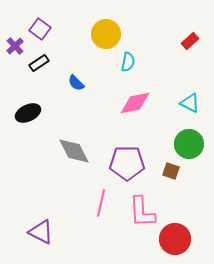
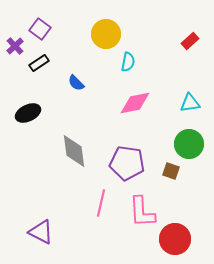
cyan triangle: rotated 35 degrees counterclockwise
gray diamond: rotated 20 degrees clockwise
purple pentagon: rotated 8 degrees clockwise
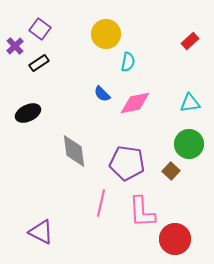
blue semicircle: moved 26 px right, 11 px down
brown square: rotated 24 degrees clockwise
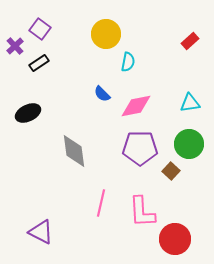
pink diamond: moved 1 px right, 3 px down
purple pentagon: moved 13 px right, 15 px up; rotated 8 degrees counterclockwise
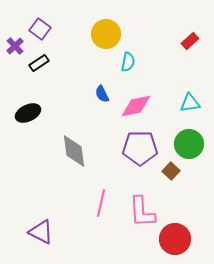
blue semicircle: rotated 18 degrees clockwise
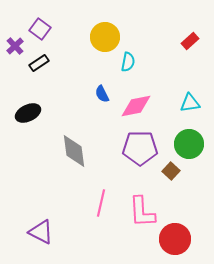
yellow circle: moved 1 px left, 3 px down
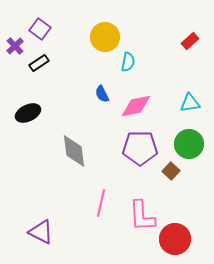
pink L-shape: moved 4 px down
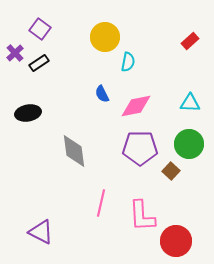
purple cross: moved 7 px down
cyan triangle: rotated 10 degrees clockwise
black ellipse: rotated 15 degrees clockwise
red circle: moved 1 px right, 2 px down
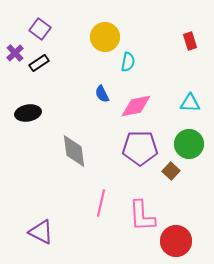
red rectangle: rotated 66 degrees counterclockwise
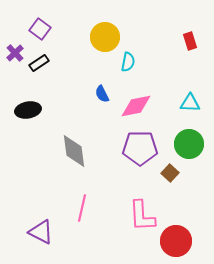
black ellipse: moved 3 px up
brown square: moved 1 px left, 2 px down
pink line: moved 19 px left, 5 px down
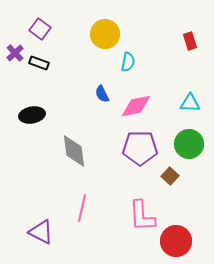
yellow circle: moved 3 px up
black rectangle: rotated 54 degrees clockwise
black ellipse: moved 4 px right, 5 px down
brown square: moved 3 px down
